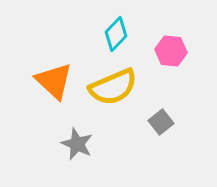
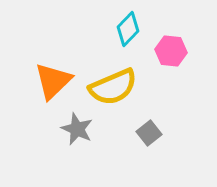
cyan diamond: moved 12 px right, 5 px up
orange triangle: moved 1 px left; rotated 33 degrees clockwise
gray square: moved 12 px left, 11 px down
gray star: moved 15 px up
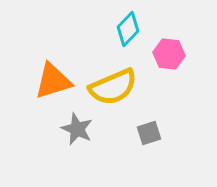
pink hexagon: moved 2 px left, 3 px down
orange triangle: rotated 27 degrees clockwise
gray square: rotated 20 degrees clockwise
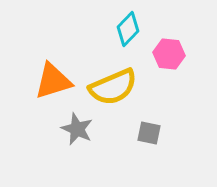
gray square: rotated 30 degrees clockwise
